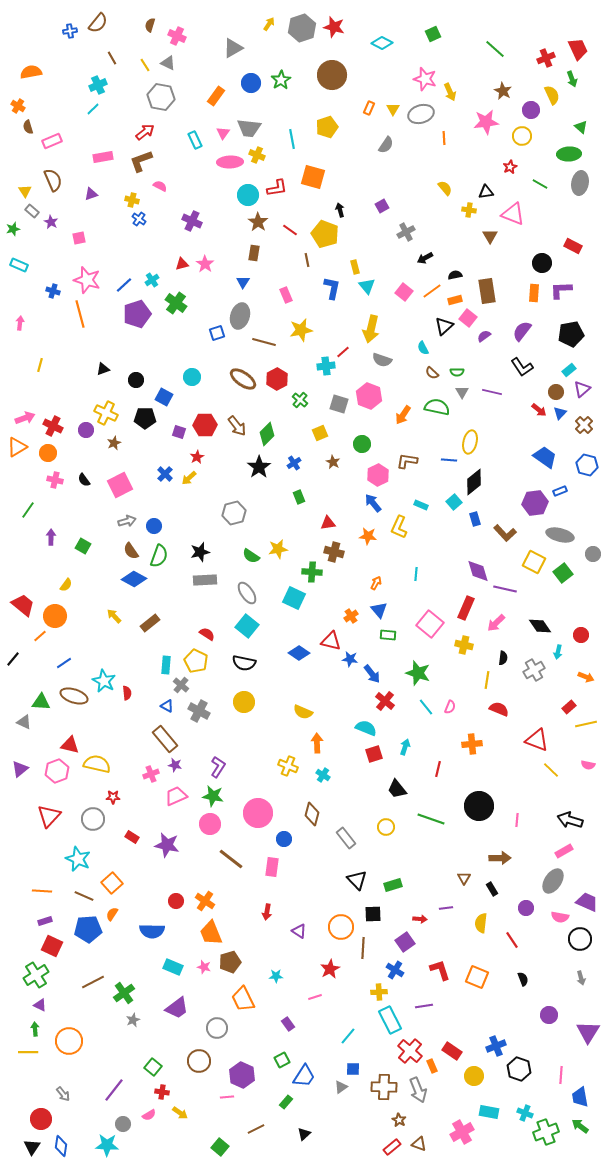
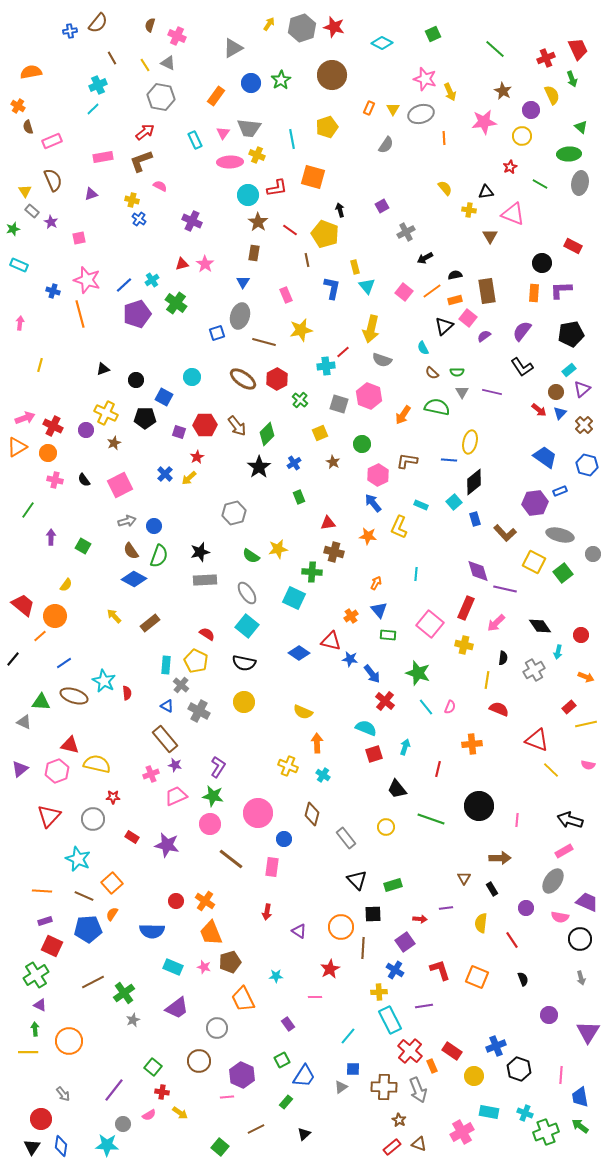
pink star at (486, 122): moved 2 px left
pink line at (315, 997): rotated 16 degrees clockwise
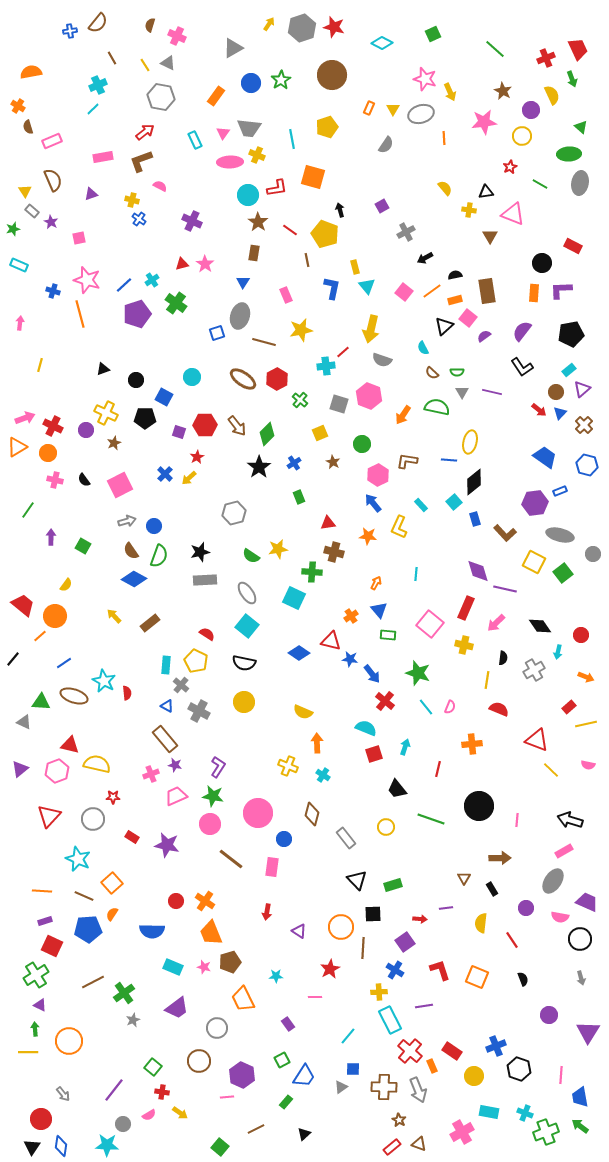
cyan rectangle at (421, 505): rotated 24 degrees clockwise
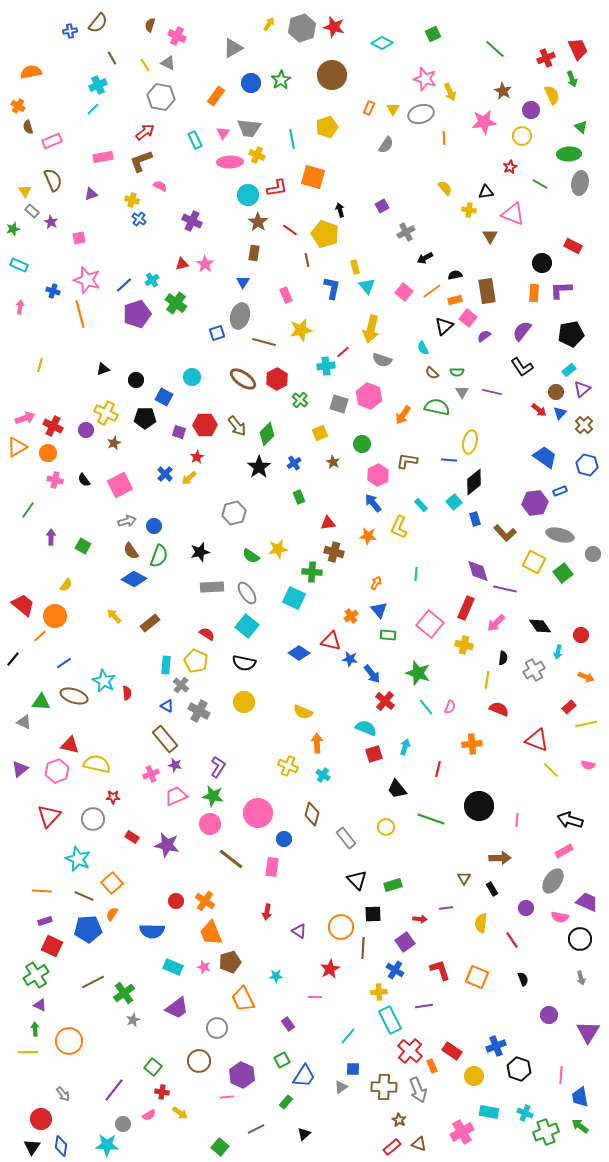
pink arrow at (20, 323): moved 16 px up
gray rectangle at (205, 580): moved 7 px right, 7 px down
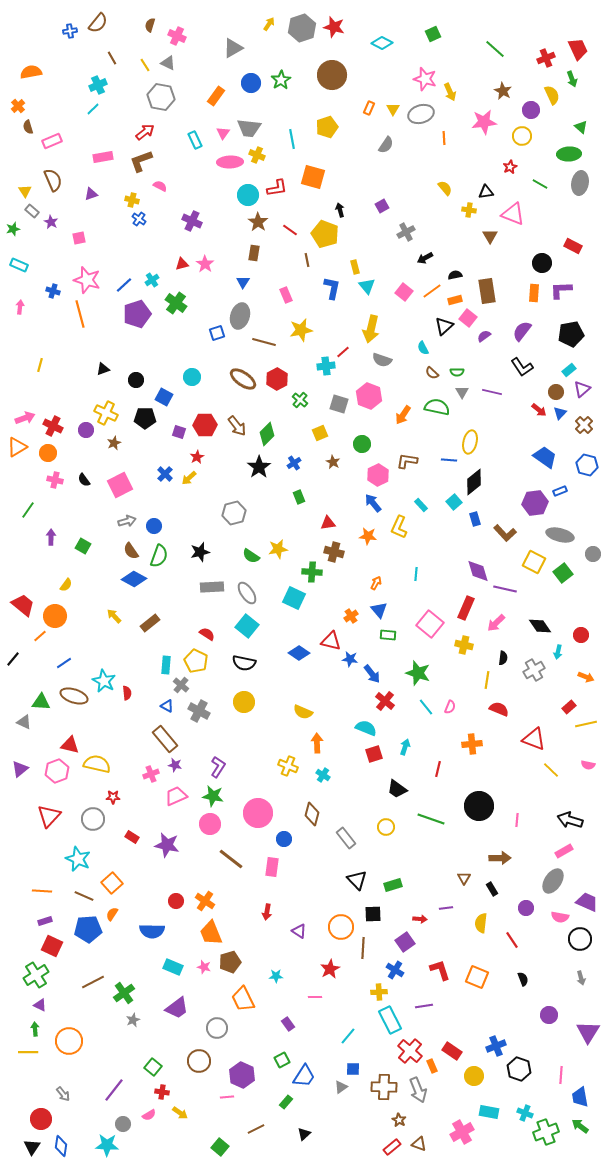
orange cross at (18, 106): rotated 16 degrees clockwise
red triangle at (537, 740): moved 3 px left, 1 px up
black trapezoid at (397, 789): rotated 15 degrees counterclockwise
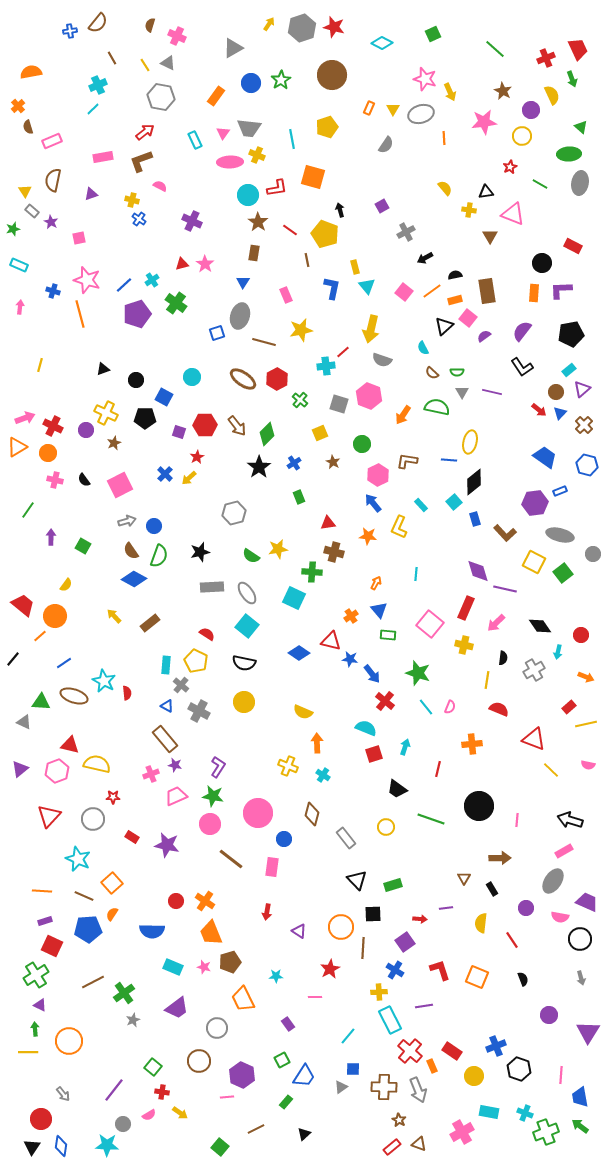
brown semicircle at (53, 180): rotated 145 degrees counterclockwise
